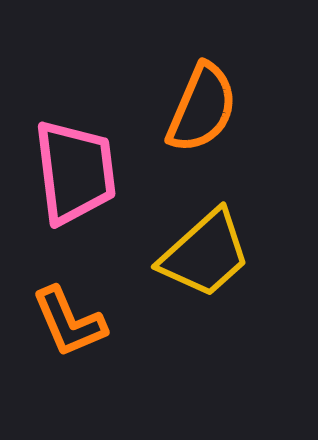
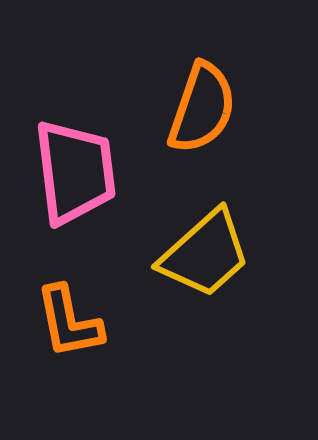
orange semicircle: rotated 4 degrees counterclockwise
orange L-shape: rotated 12 degrees clockwise
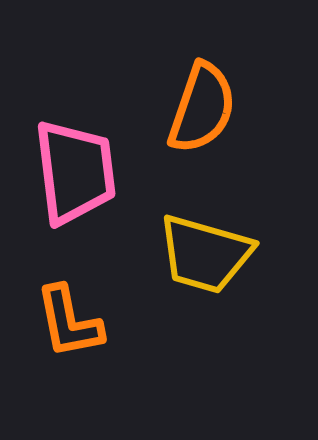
yellow trapezoid: rotated 58 degrees clockwise
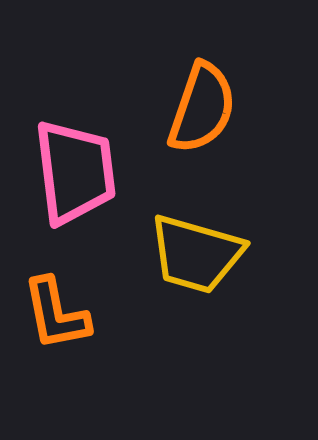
yellow trapezoid: moved 9 px left
orange L-shape: moved 13 px left, 8 px up
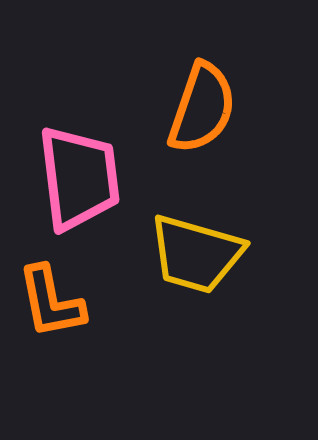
pink trapezoid: moved 4 px right, 6 px down
orange L-shape: moved 5 px left, 12 px up
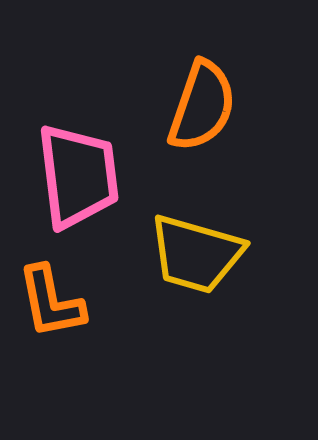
orange semicircle: moved 2 px up
pink trapezoid: moved 1 px left, 2 px up
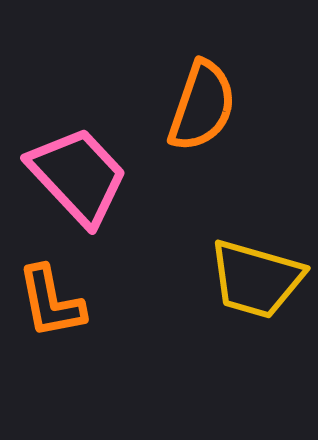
pink trapezoid: rotated 36 degrees counterclockwise
yellow trapezoid: moved 60 px right, 25 px down
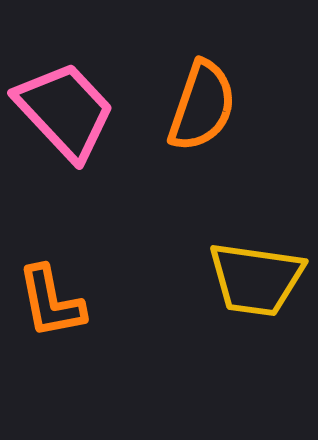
pink trapezoid: moved 13 px left, 65 px up
yellow trapezoid: rotated 8 degrees counterclockwise
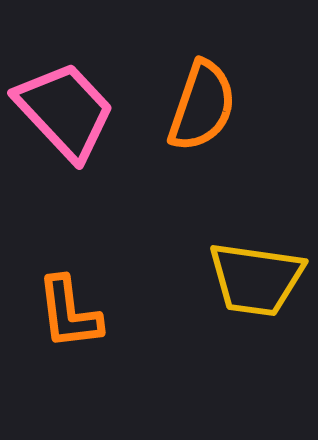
orange L-shape: moved 18 px right, 11 px down; rotated 4 degrees clockwise
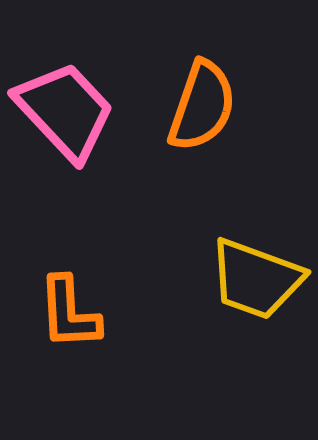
yellow trapezoid: rotated 12 degrees clockwise
orange L-shape: rotated 4 degrees clockwise
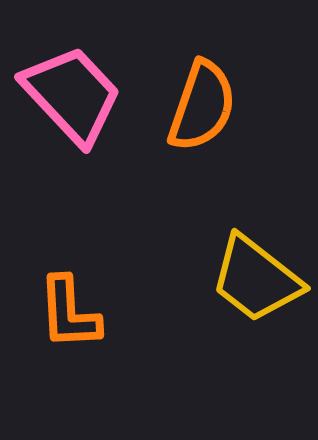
pink trapezoid: moved 7 px right, 16 px up
yellow trapezoid: rotated 18 degrees clockwise
